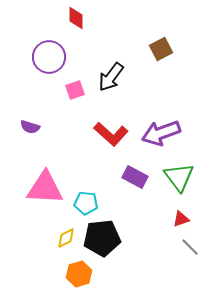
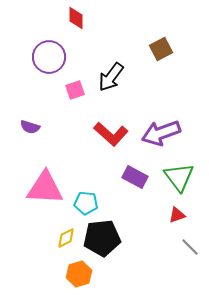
red triangle: moved 4 px left, 4 px up
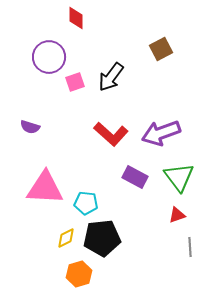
pink square: moved 8 px up
gray line: rotated 42 degrees clockwise
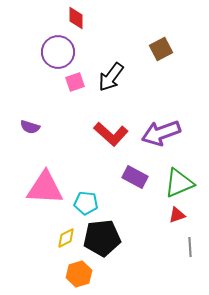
purple circle: moved 9 px right, 5 px up
green triangle: moved 6 px down; rotated 44 degrees clockwise
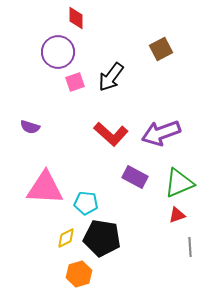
black pentagon: rotated 15 degrees clockwise
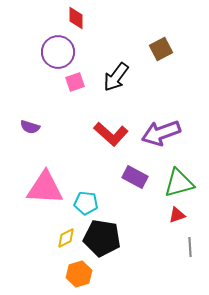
black arrow: moved 5 px right
green triangle: rotated 8 degrees clockwise
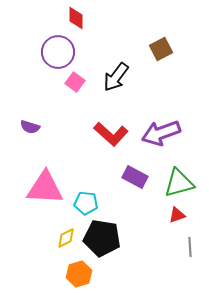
pink square: rotated 36 degrees counterclockwise
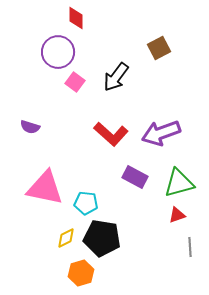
brown square: moved 2 px left, 1 px up
pink triangle: rotated 9 degrees clockwise
orange hexagon: moved 2 px right, 1 px up
